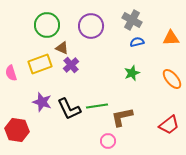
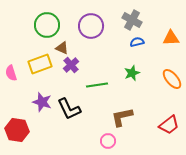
green line: moved 21 px up
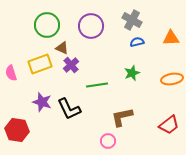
orange ellipse: rotated 60 degrees counterclockwise
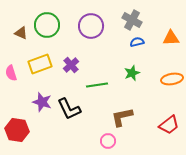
brown triangle: moved 41 px left, 15 px up
